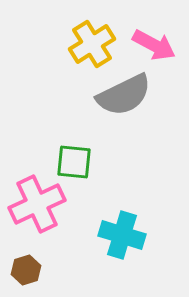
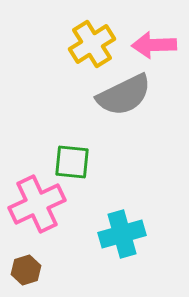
pink arrow: rotated 150 degrees clockwise
green square: moved 2 px left
cyan cross: moved 1 px up; rotated 33 degrees counterclockwise
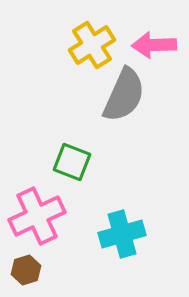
yellow cross: moved 1 px down
gray semicircle: rotated 40 degrees counterclockwise
green square: rotated 15 degrees clockwise
pink cross: moved 12 px down
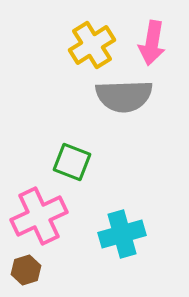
pink arrow: moved 2 px left, 2 px up; rotated 78 degrees counterclockwise
gray semicircle: moved 1 px down; rotated 64 degrees clockwise
pink cross: moved 2 px right
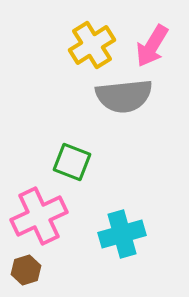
pink arrow: moved 3 px down; rotated 21 degrees clockwise
gray semicircle: rotated 4 degrees counterclockwise
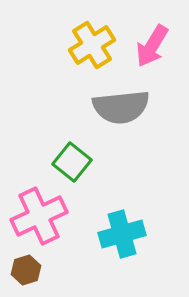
gray semicircle: moved 3 px left, 11 px down
green square: rotated 18 degrees clockwise
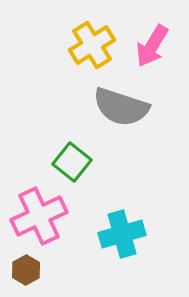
gray semicircle: rotated 24 degrees clockwise
brown hexagon: rotated 12 degrees counterclockwise
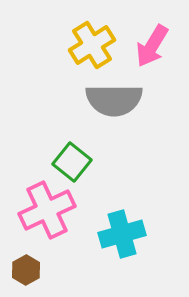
gray semicircle: moved 7 px left, 7 px up; rotated 18 degrees counterclockwise
pink cross: moved 8 px right, 6 px up
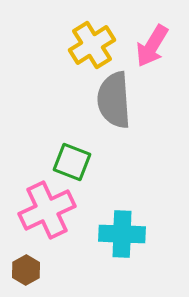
gray semicircle: rotated 86 degrees clockwise
green square: rotated 18 degrees counterclockwise
cyan cross: rotated 18 degrees clockwise
